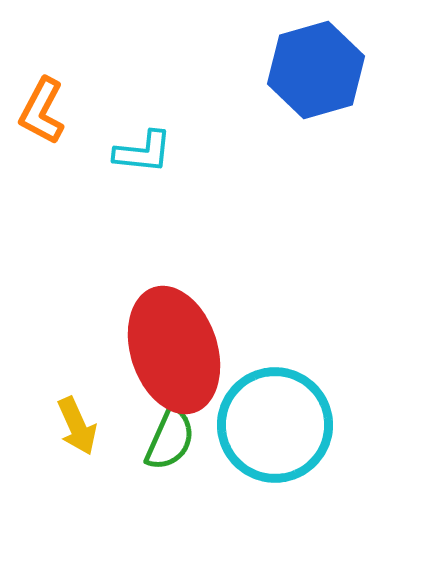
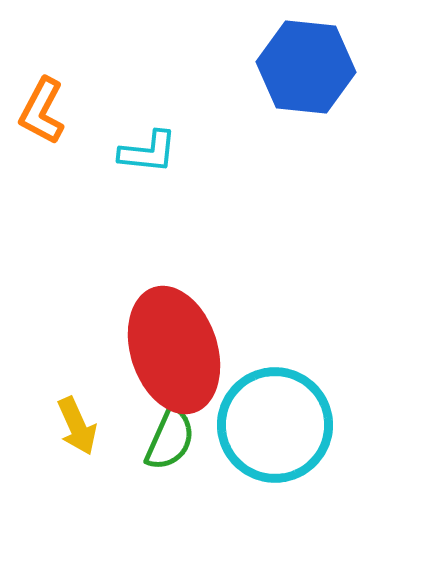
blue hexagon: moved 10 px left, 3 px up; rotated 22 degrees clockwise
cyan L-shape: moved 5 px right
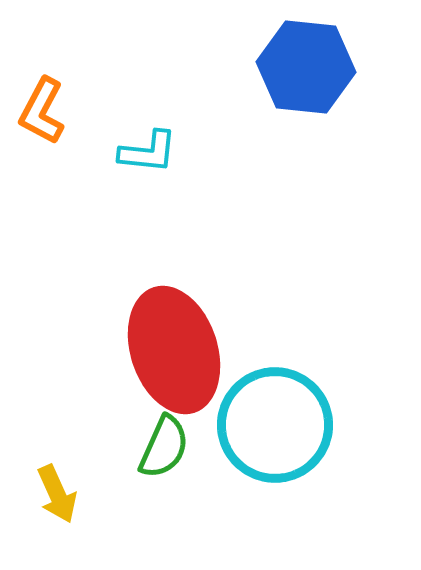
yellow arrow: moved 20 px left, 68 px down
green semicircle: moved 6 px left, 8 px down
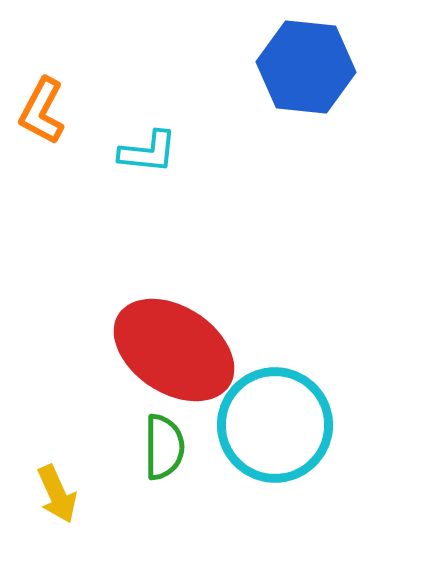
red ellipse: rotated 39 degrees counterclockwise
green semicircle: rotated 24 degrees counterclockwise
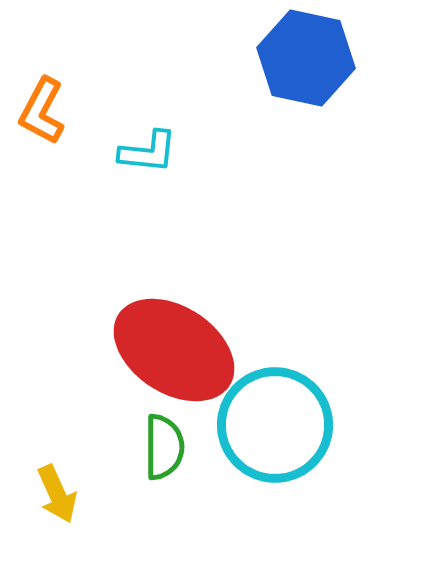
blue hexagon: moved 9 px up; rotated 6 degrees clockwise
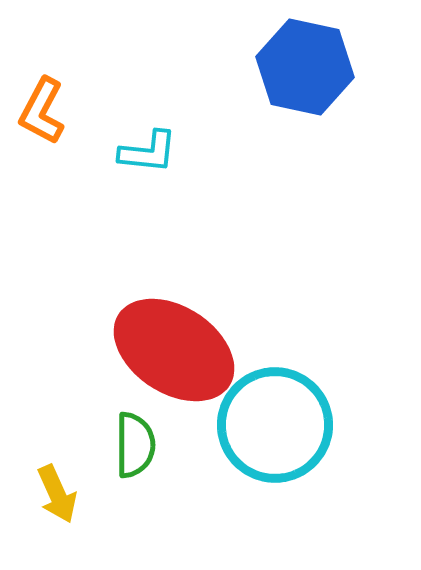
blue hexagon: moved 1 px left, 9 px down
green semicircle: moved 29 px left, 2 px up
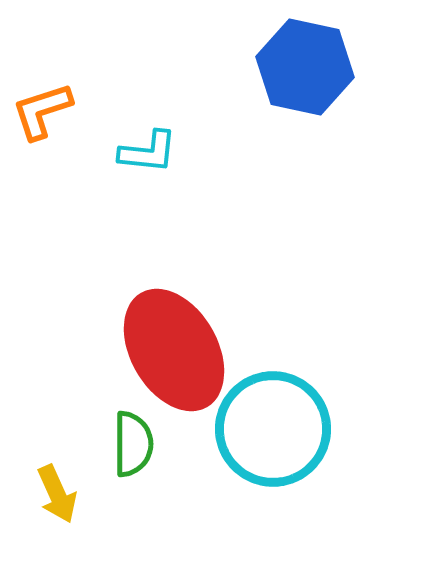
orange L-shape: rotated 44 degrees clockwise
red ellipse: rotated 27 degrees clockwise
cyan circle: moved 2 px left, 4 px down
green semicircle: moved 2 px left, 1 px up
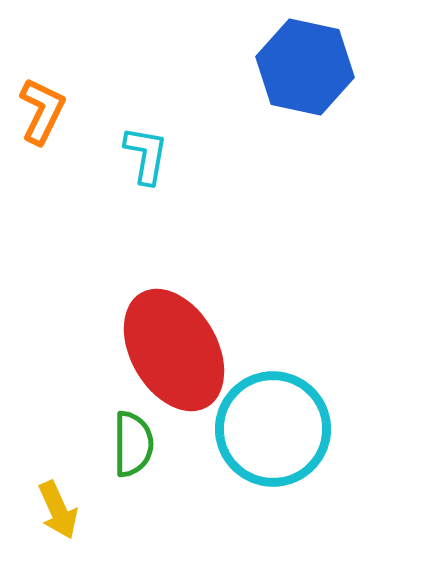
orange L-shape: rotated 134 degrees clockwise
cyan L-shape: moved 2 px left, 3 px down; rotated 86 degrees counterclockwise
yellow arrow: moved 1 px right, 16 px down
